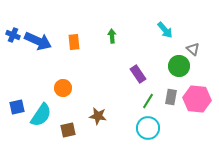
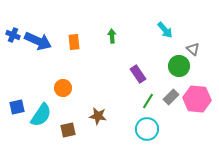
gray rectangle: rotated 35 degrees clockwise
cyan circle: moved 1 px left, 1 px down
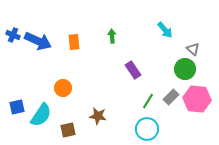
green circle: moved 6 px right, 3 px down
purple rectangle: moved 5 px left, 4 px up
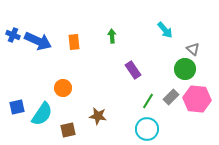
cyan semicircle: moved 1 px right, 1 px up
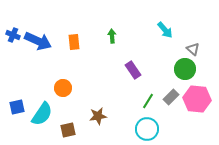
brown star: rotated 18 degrees counterclockwise
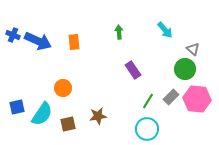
green arrow: moved 7 px right, 4 px up
brown square: moved 6 px up
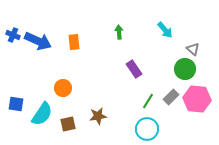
purple rectangle: moved 1 px right, 1 px up
blue square: moved 1 px left, 3 px up; rotated 21 degrees clockwise
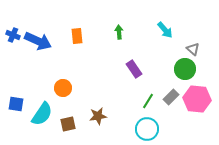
orange rectangle: moved 3 px right, 6 px up
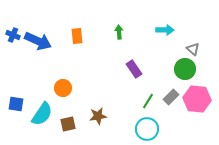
cyan arrow: rotated 48 degrees counterclockwise
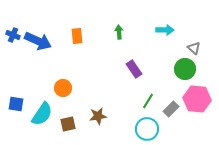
gray triangle: moved 1 px right, 1 px up
gray rectangle: moved 12 px down
